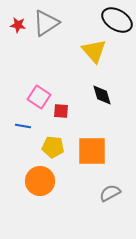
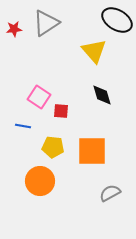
red star: moved 4 px left, 4 px down; rotated 14 degrees counterclockwise
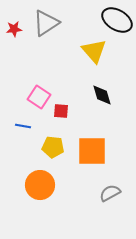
orange circle: moved 4 px down
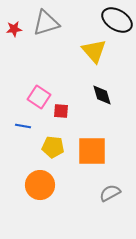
gray triangle: rotated 16 degrees clockwise
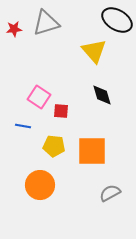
yellow pentagon: moved 1 px right, 1 px up
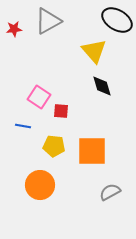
gray triangle: moved 2 px right, 2 px up; rotated 12 degrees counterclockwise
black diamond: moved 9 px up
gray semicircle: moved 1 px up
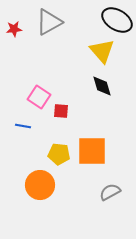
gray triangle: moved 1 px right, 1 px down
yellow triangle: moved 8 px right
yellow pentagon: moved 5 px right, 8 px down
